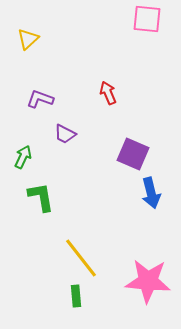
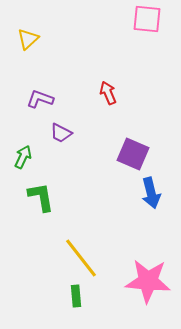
purple trapezoid: moved 4 px left, 1 px up
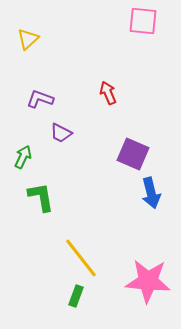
pink square: moved 4 px left, 2 px down
green rectangle: rotated 25 degrees clockwise
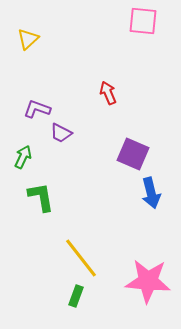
purple L-shape: moved 3 px left, 10 px down
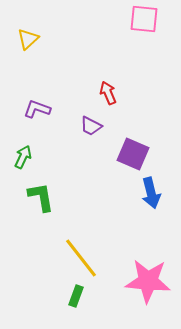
pink square: moved 1 px right, 2 px up
purple trapezoid: moved 30 px right, 7 px up
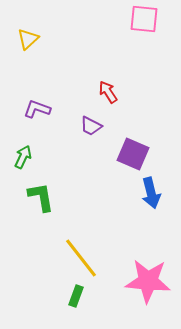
red arrow: moved 1 px up; rotated 10 degrees counterclockwise
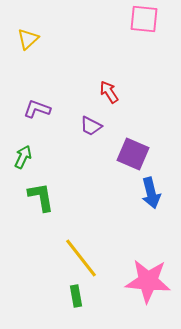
red arrow: moved 1 px right
green rectangle: rotated 30 degrees counterclockwise
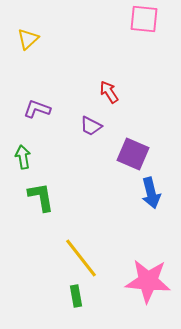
green arrow: rotated 35 degrees counterclockwise
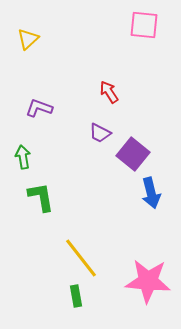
pink square: moved 6 px down
purple L-shape: moved 2 px right, 1 px up
purple trapezoid: moved 9 px right, 7 px down
purple square: rotated 16 degrees clockwise
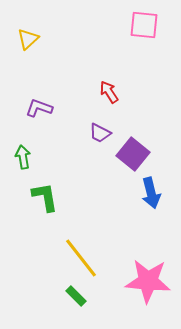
green L-shape: moved 4 px right
green rectangle: rotated 35 degrees counterclockwise
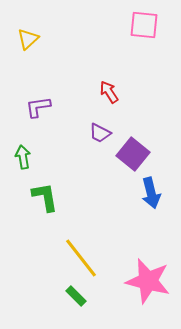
purple L-shape: moved 1 px left, 1 px up; rotated 28 degrees counterclockwise
pink star: rotated 9 degrees clockwise
